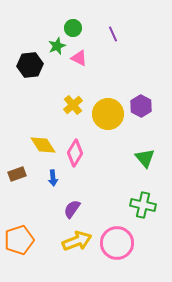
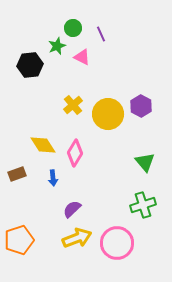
purple line: moved 12 px left
pink triangle: moved 3 px right, 1 px up
green triangle: moved 4 px down
green cross: rotated 30 degrees counterclockwise
purple semicircle: rotated 12 degrees clockwise
yellow arrow: moved 3 px up
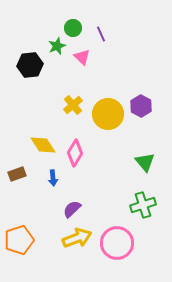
pink triangle: rotated 18 degrees clockwise
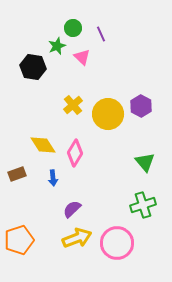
black hexagon: moved 3 px right, 2 px down; rotated 15 degrees clockwise
